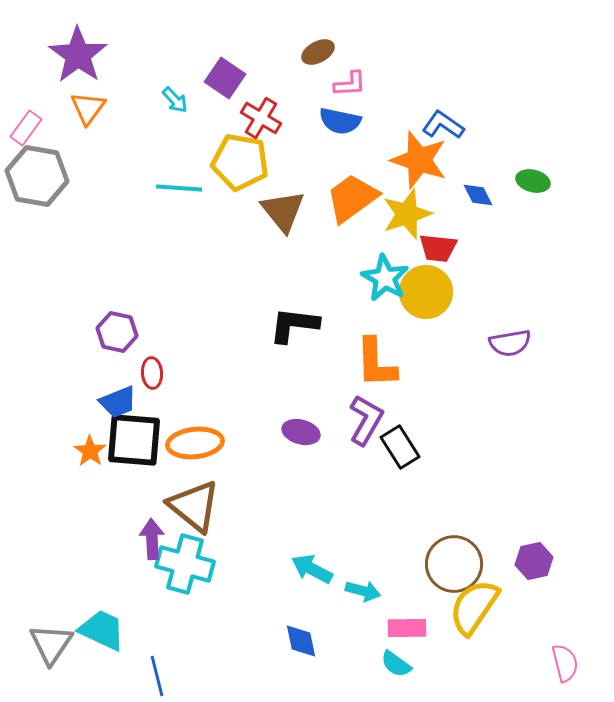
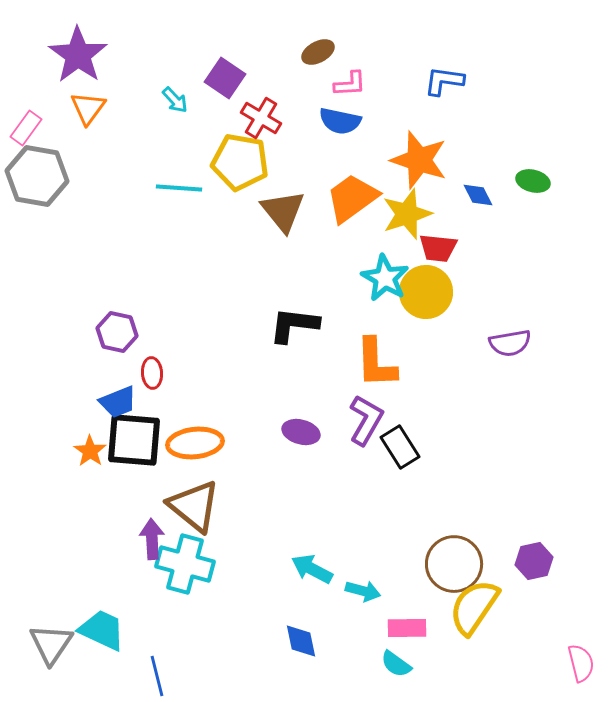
blue L-shape at (443, 125): moved 1 px right, 44 px up; rotated 27 degrees counterclockwise
pink semicircle at (565, 663): moved 16 px right
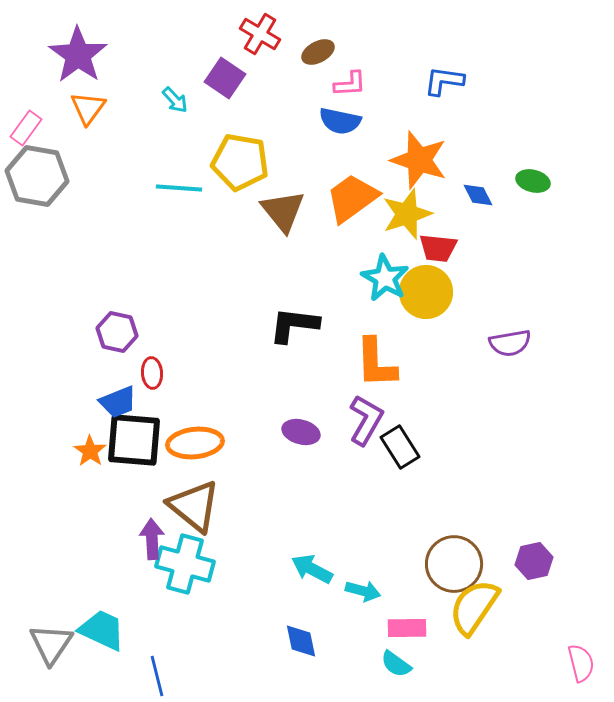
red cross at (261, 118): moved 1 px left, 84 px up
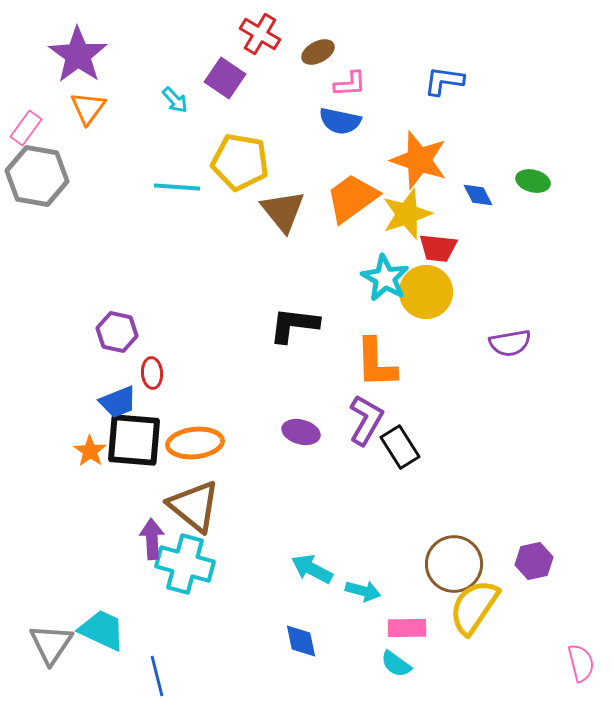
cyan line at (179, 188): moved 2 px left, 1 px up
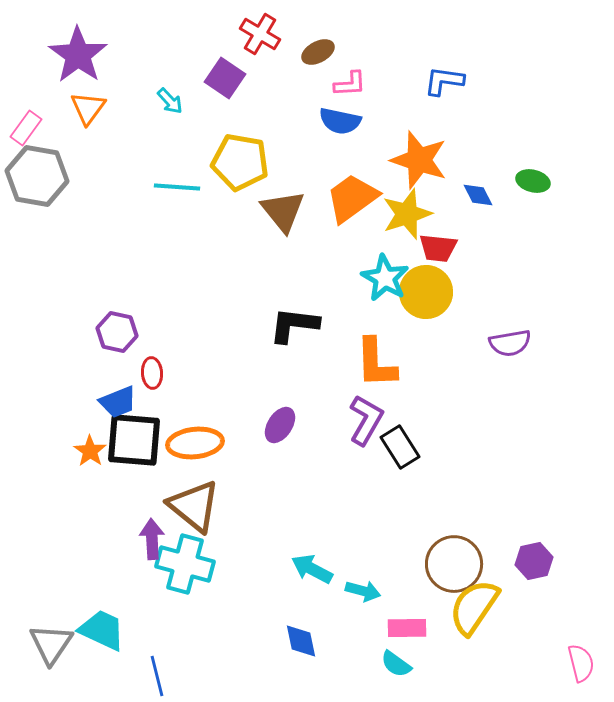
cyan arrow at (175, 100): moved 5 px left, 1 px down
purple ellipse at (301, 432): moved 21 px left, 7 px up; rotated 72 degrees counterclockwise
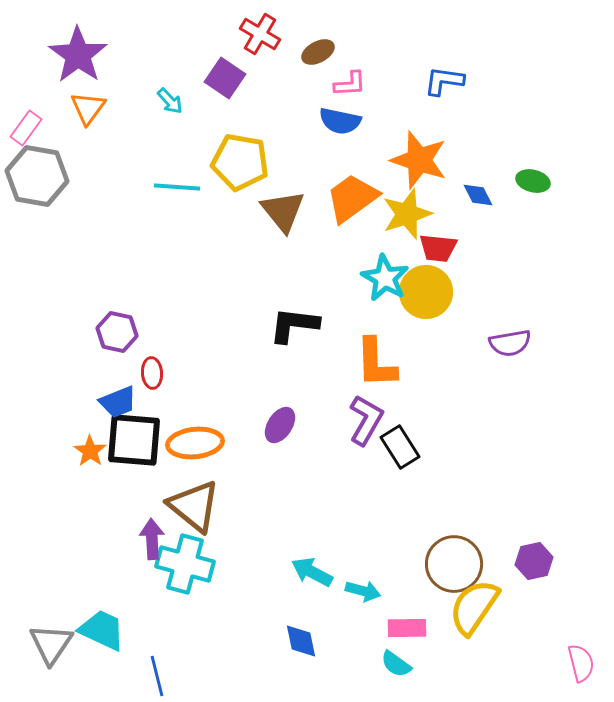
cyan arrow at (312, 569): moved 3 px down
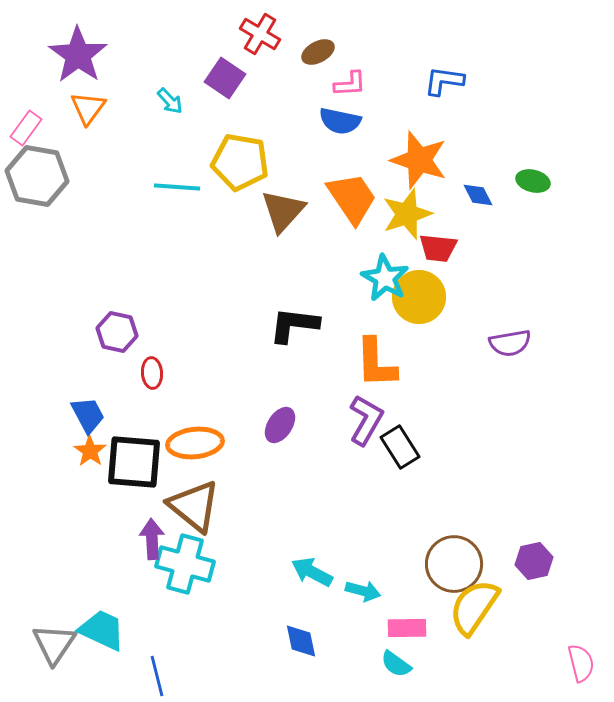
orange trapezoid at (352, 198): rotated 92 degrees clockwise
brown triangle at (283, 211): rotated 21 degrees clockwise
yellow circle at (426, 292): moved 7 px left, 5 px down
blue trapezoid at (118, 402): moved 30 px left, 13 px down; rotated 96 degrees counterclockwise
black square at (134, 440): moved 22 px down
gray triangle at (51, 644): moved 3 px right
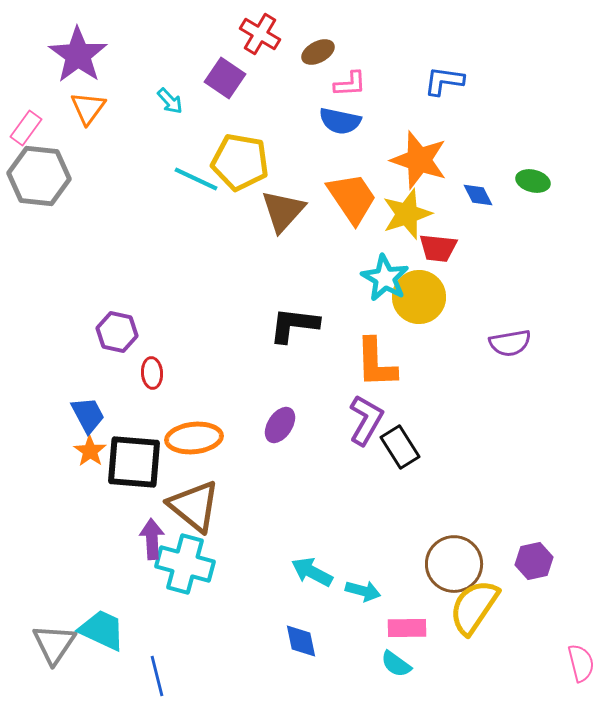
gray hexagon at (37, 176): moved 2 px right; rotated 4 degrees counterclockwise
cyan line at (177, 187): moved 19 px right, 8 px up; rotated 21 degrees clockwise
orange ellipse at (195, 443): moved 1 px left, 5 px up
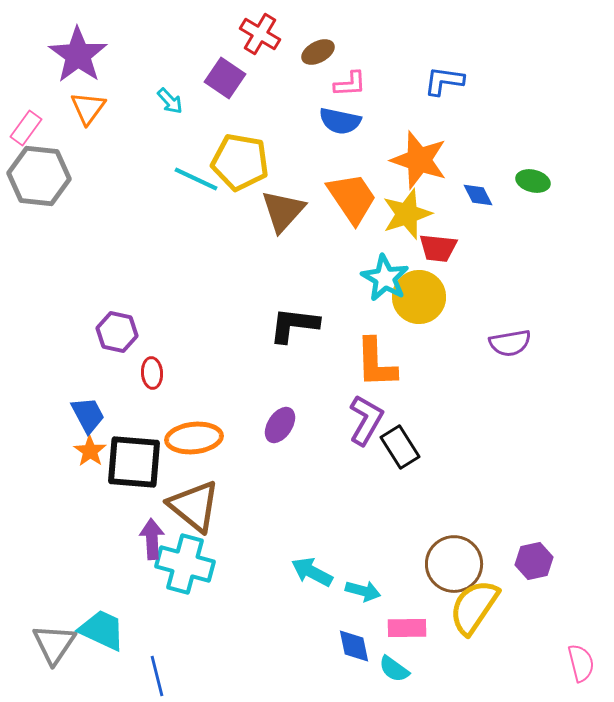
blue diamond at (301, 641): moved 53 px right, 5 px down
cyan semicircle at (396, 664): moved 2 px left, 5 px down
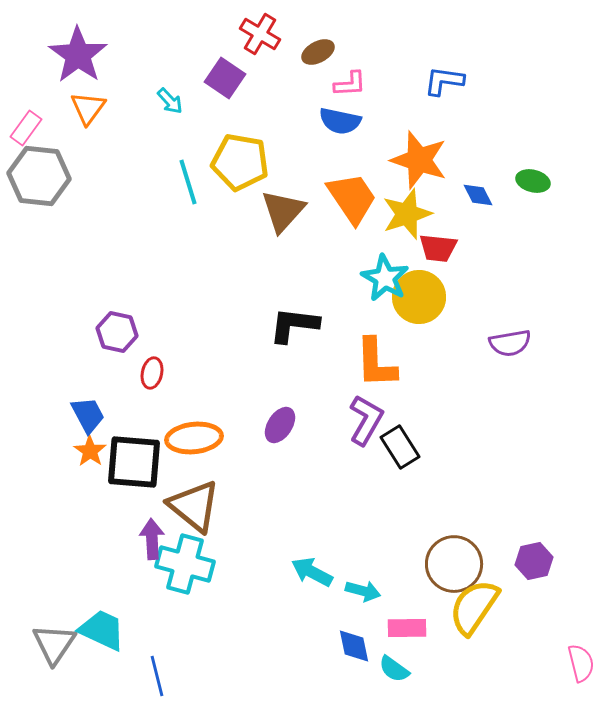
cyan line at (196, 179): moved 8 px left, 3 px down; rotated 48 degrees clockwise
red ellipse at (152, 373): rotated 16 degrees clockwise
